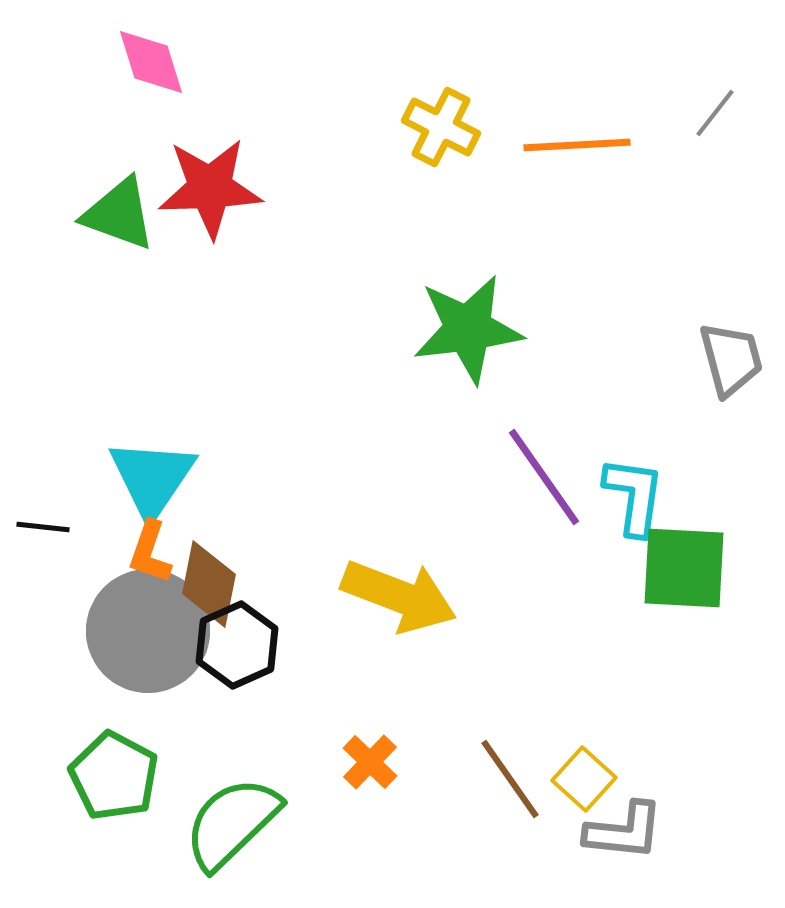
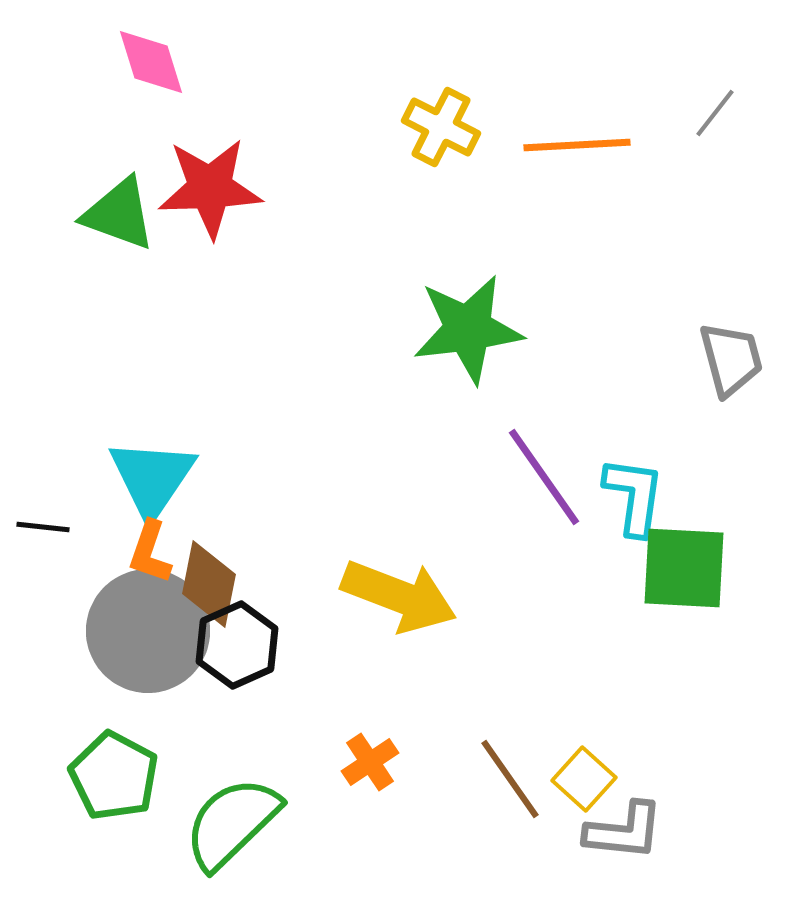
orange cross: rotated 12 degrees clockwise
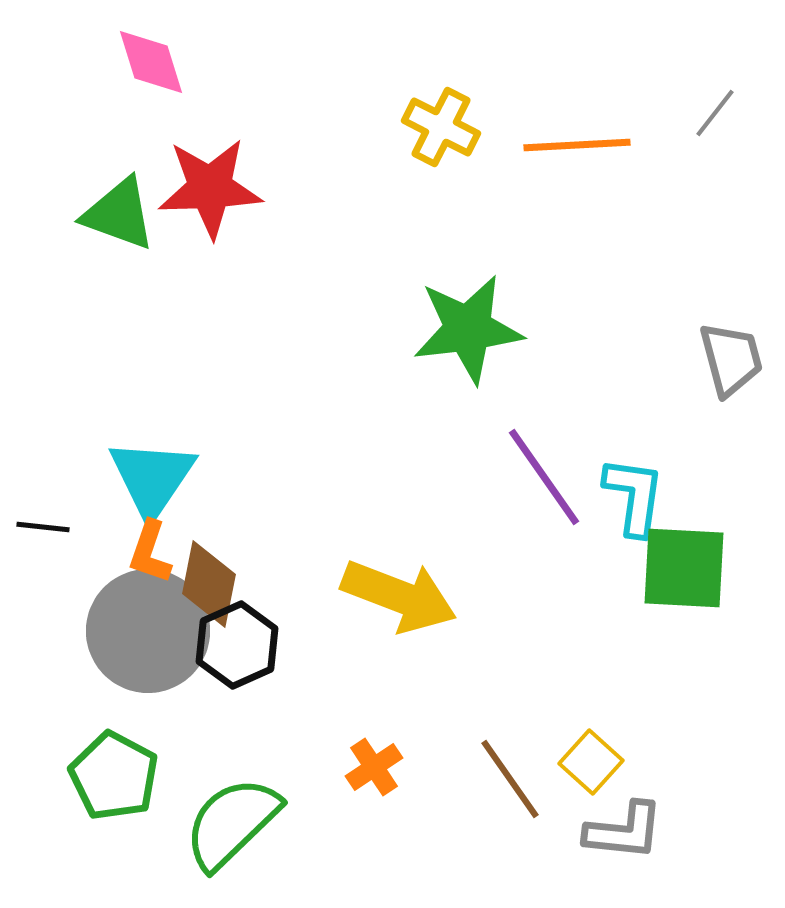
orange cross: moved 4 px right, 5 px down
yellow square: moved 7 px right, 17 px up
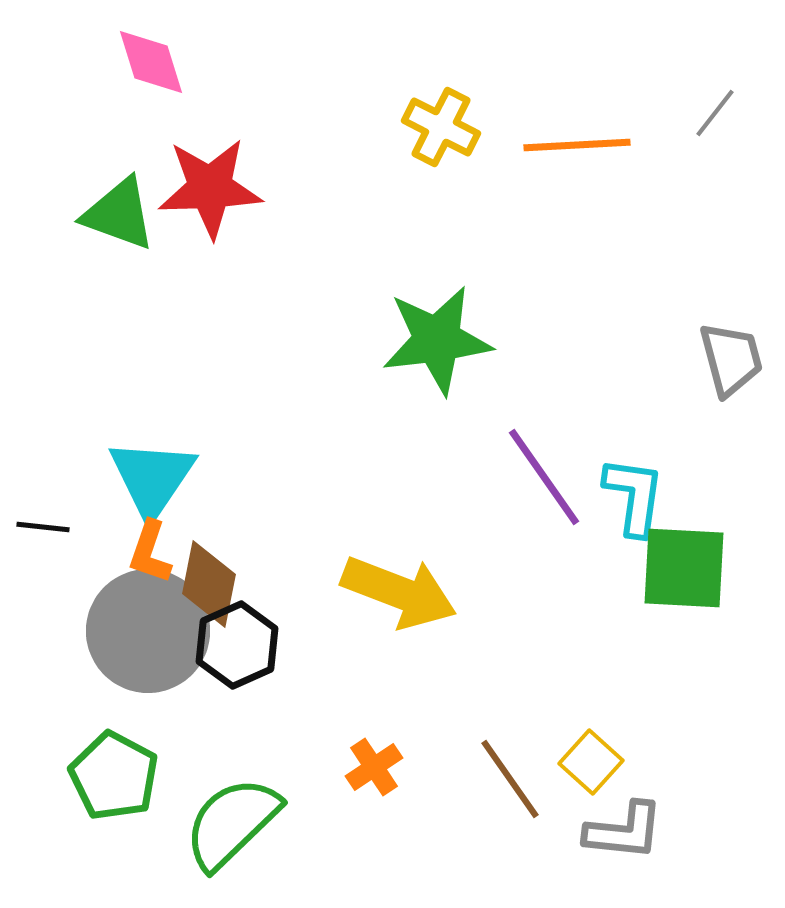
green star: moved 31 px left, 11 px down
yellow arrow: moved 4 px up
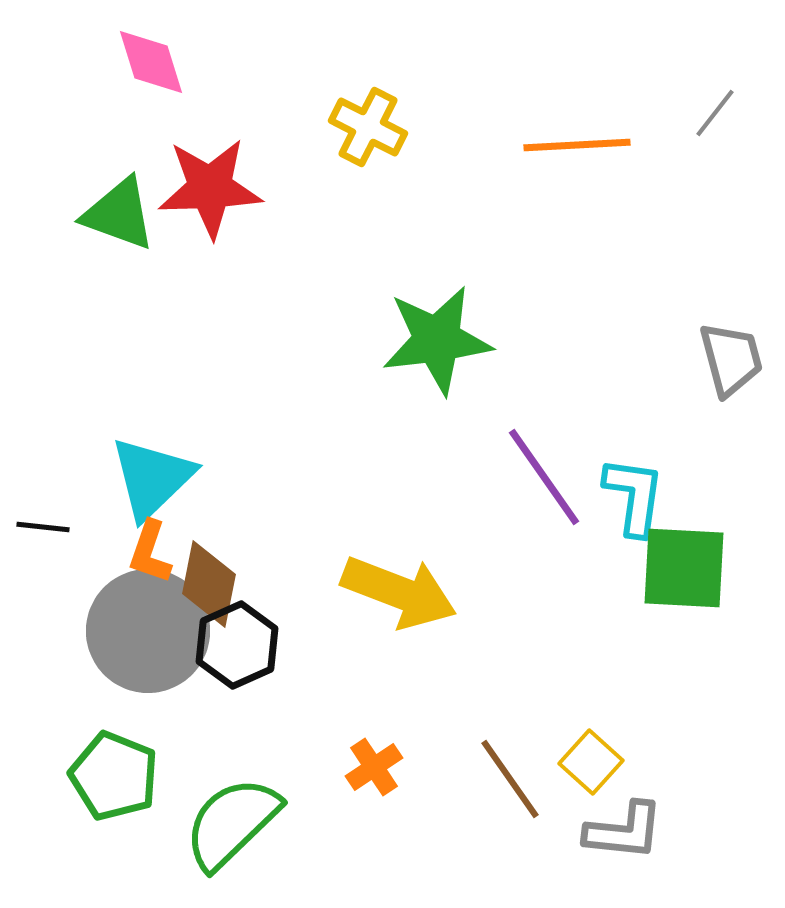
yellow cross: moved 73 px left
cyan triangle: rotated 12 degrees clockwise
green pentagon: rotated 6 degrees counterclockwise
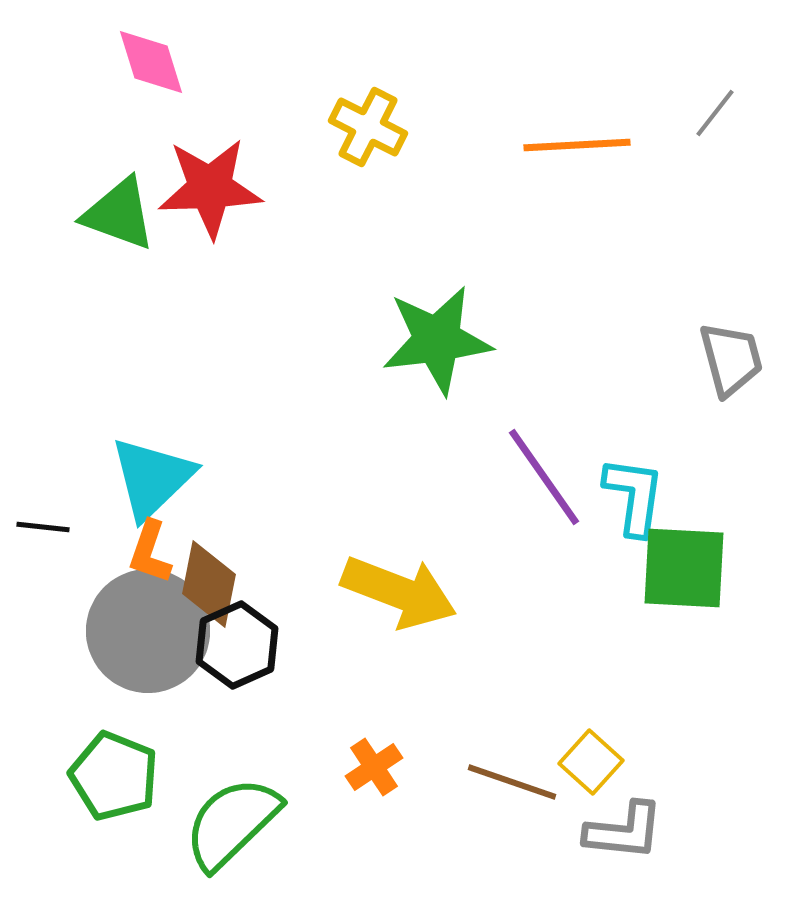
brown line: moved 2 px right, 3 px down; rotated 36 degrees counterclockwise
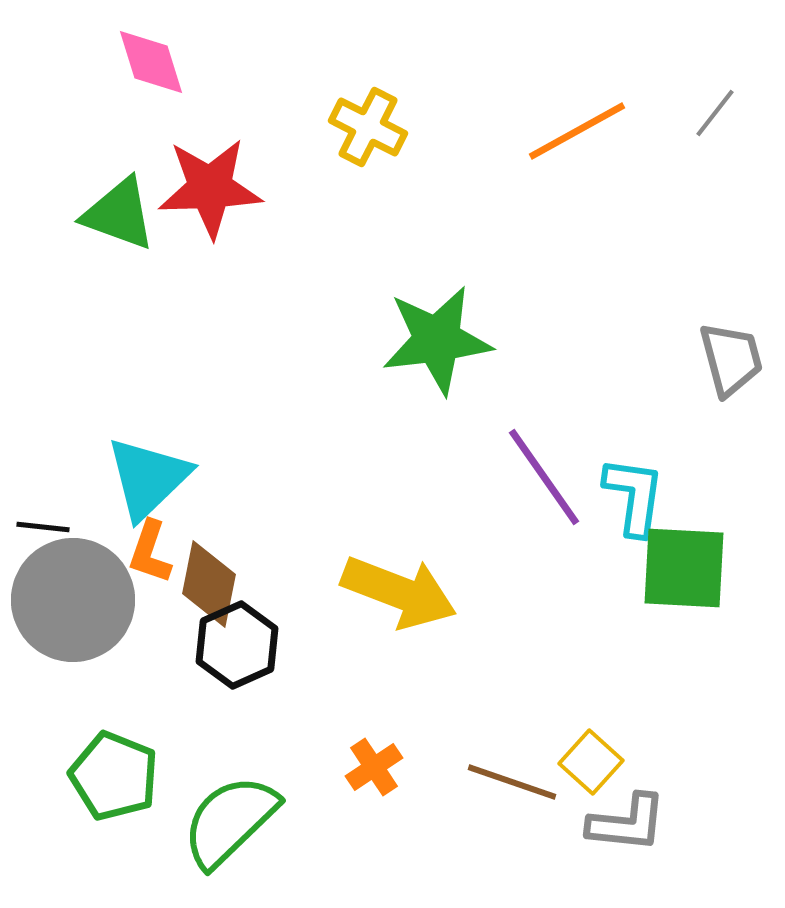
orange line: moved 14 px up; rotated 26 degrees counterclockwise
cyan triangle: moved 4 px left
gray circle: moved 75 px left, 31 px up
green semicircle: moved 2 px left, 2 px up
gray L-shape: moved 3 px right, 8 px up
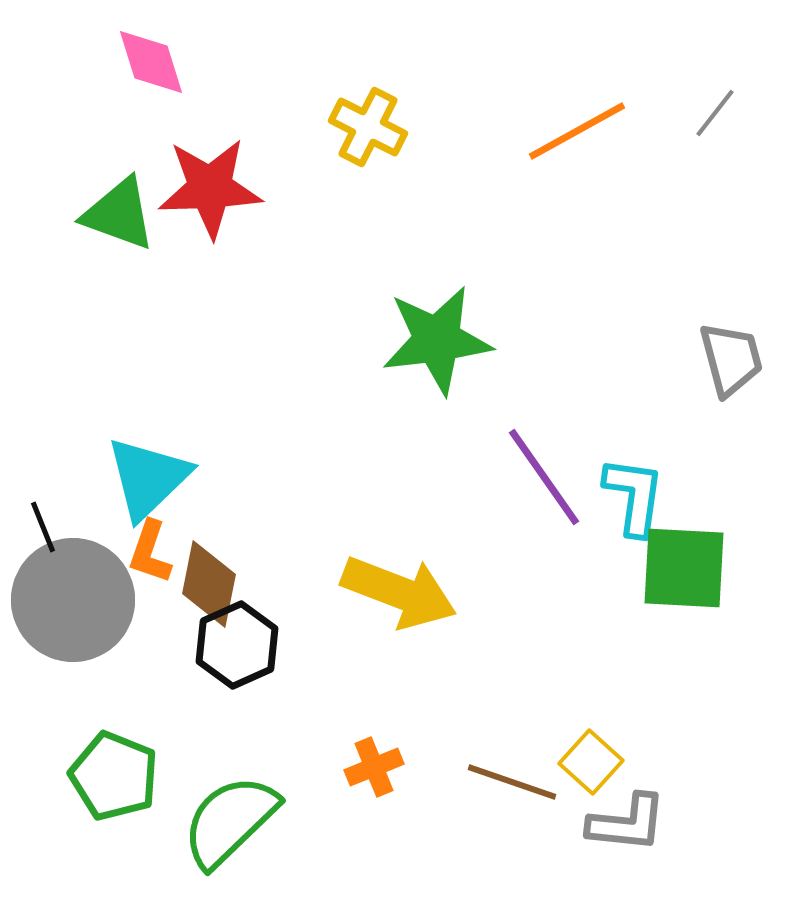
black line: rotated 62 degrees clockwise
orange cross: rotated 12 degrees clockwise
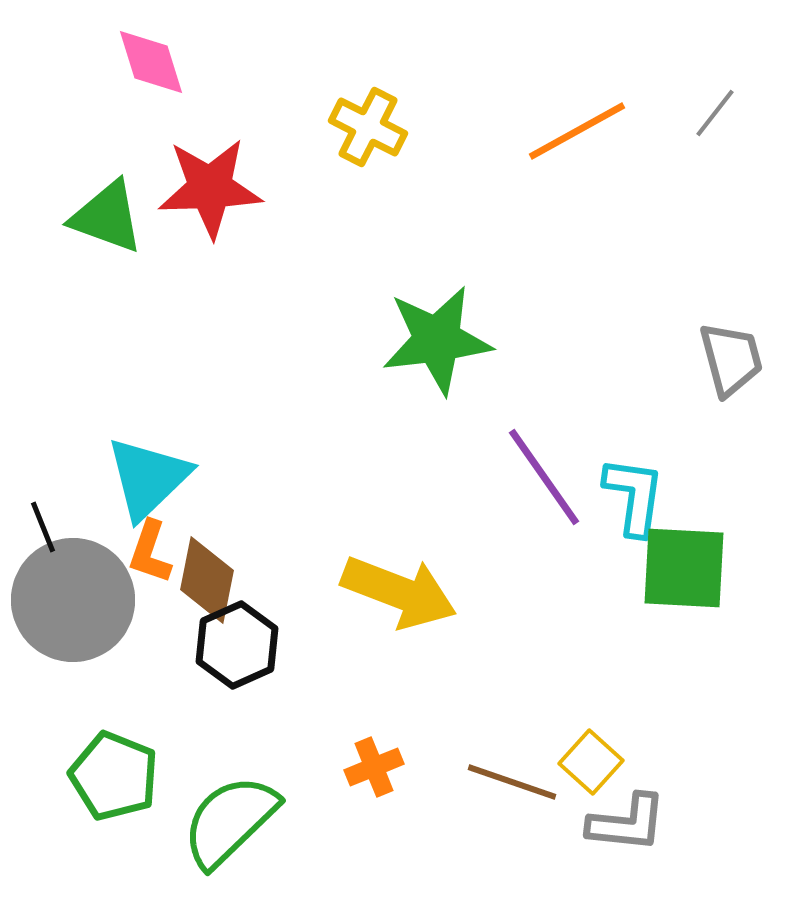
green triangle: moved 12 px left, 3 px down
brown diamond: moved 2 px left, 4 px up
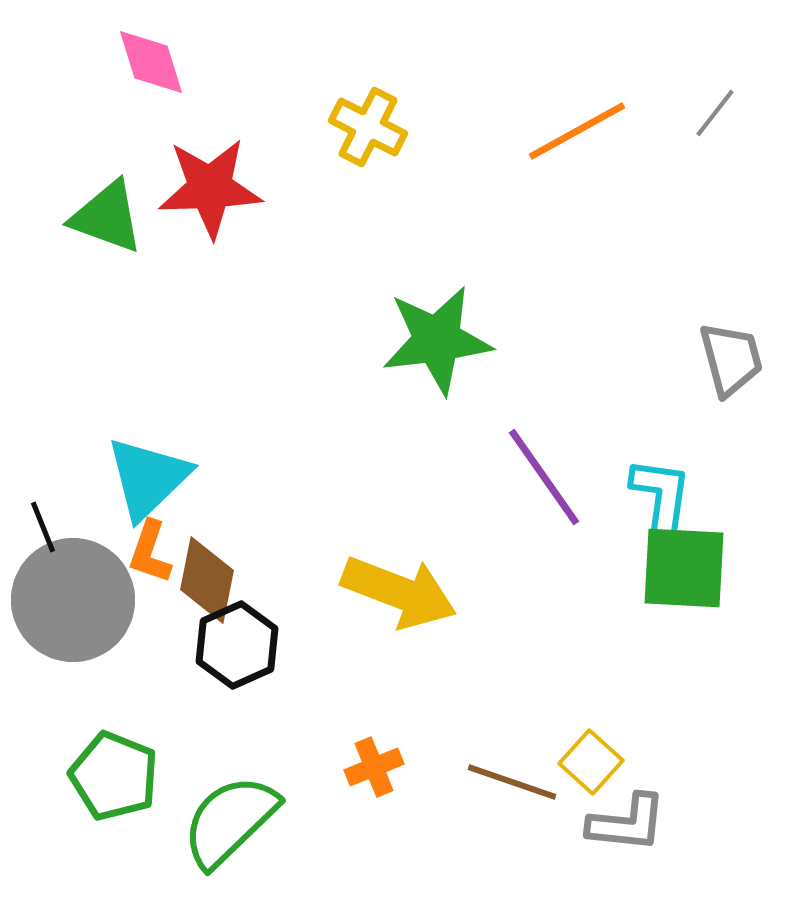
cyan L-shape: moved 27 px right, 1 px down
